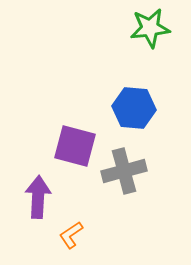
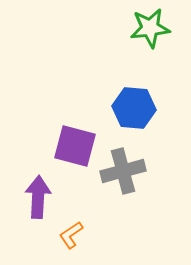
gray cross: moved 1 px left
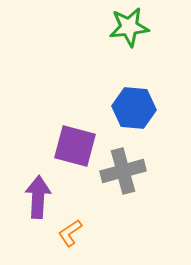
green star: moved 21 px left, 1 px up
orange L-shape: moved 1 px left, 2 px up
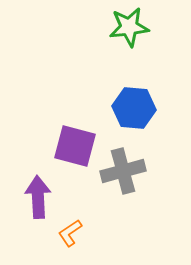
purple arrow: rotated 6 degrees counterclockwise
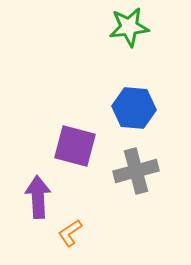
gray cross: moved 13 px right
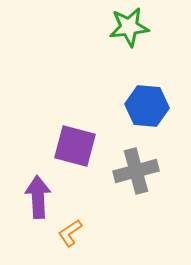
blue hexagon: moved 13 px right, 2 px up
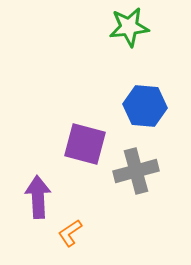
blue hexagon: moved 2 px left
purple square: moved 10 px right, 2 px up
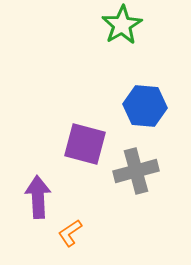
green star: moved 7 px left, 2 px up; rotated 24 degrees counterclockwise
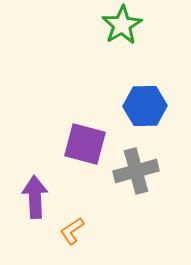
blue hexagon: rotated 6 degrees counterclockwise
purple arrow: moved 3 px left
orange L-shape: moved 2 px right, 2 px up
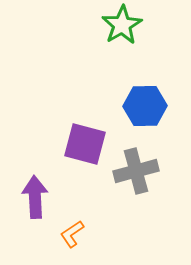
orange L-shape: moved 3 px down
